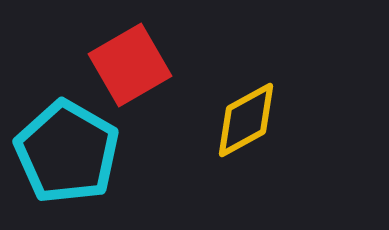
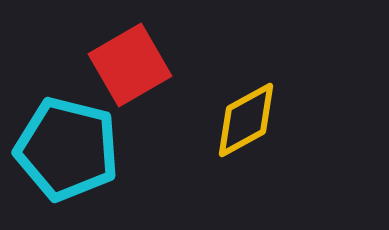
cyan pentagon: moved 3 px up; rotated 16 degrees counterclockwise
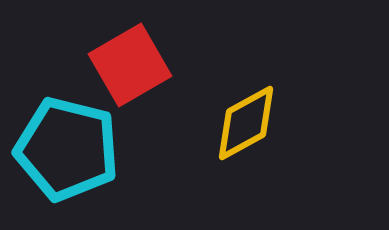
yellow diamond: moved 3 px down
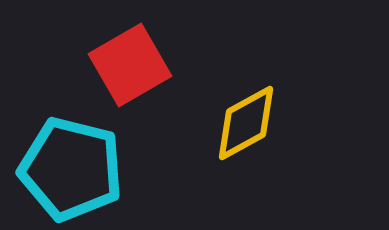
cyan pentagon: moved 4 px right, 20 px down
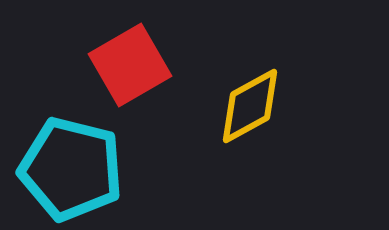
yellow diamond: moved 4 px right, 17 px up
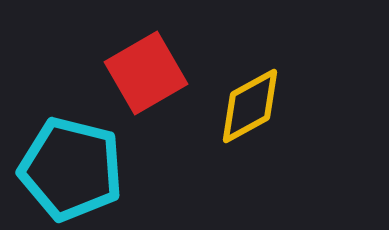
red square: moved 16 px right, 8 px down
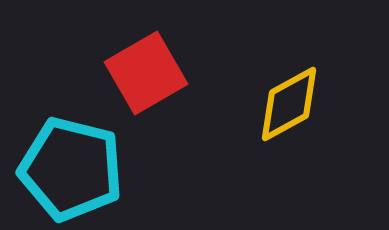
yellow diamond: moved 39 px right, 2 px up
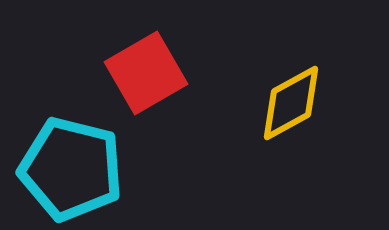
yellow diamond: moved 2 px right, 1 px up
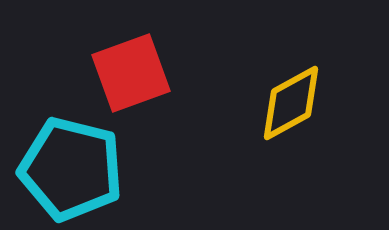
red square: moved 15 px left; rotated 10 degrees clockwise
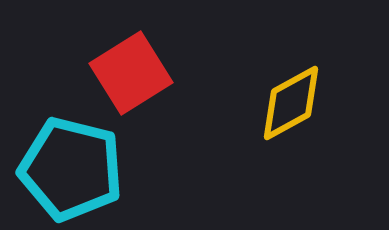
red square: rotated 12 degrees counterclockwise
